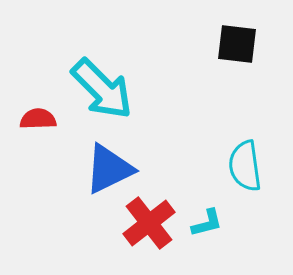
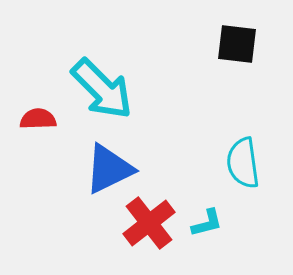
cyan semicircle: moved 2 px left, 3 px up
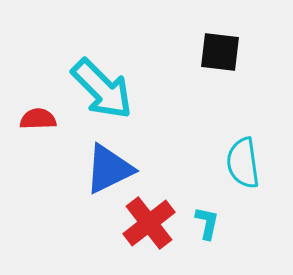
black square: moved 17 px left, 8 px down
cyan L-shape: rotated 64 degrees counterclockwise
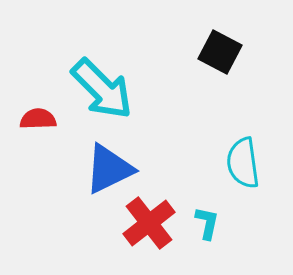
black square: rotated 21 degrees clockwise
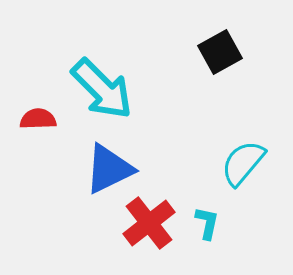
black square: rotated 33 degrees clockwise
cyan semicircle: rotated 48 degrees clockwise
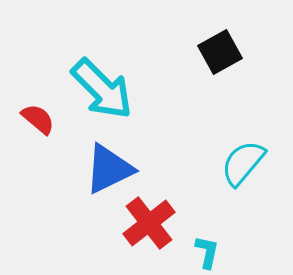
red semicircle: rotated 42 degrees clockwise
cyan L-shape: moved 29 px down
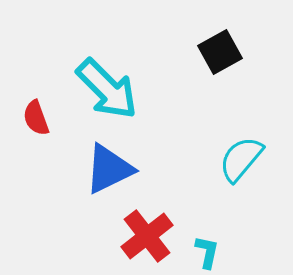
cyan arrow: moved 5 px right
red semicircle: moved 2 px left, 1 px up; rotated 150 degrees counterclockwise
cyan semicircle: moved 2 px left, 4 px up
red cross: moved 2 px left, 13 px down
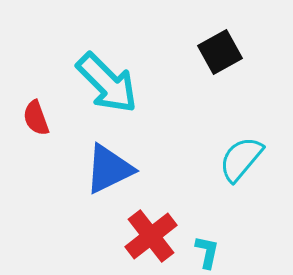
cyan arrow: moved 6 px up
red cross: moved 4 px right
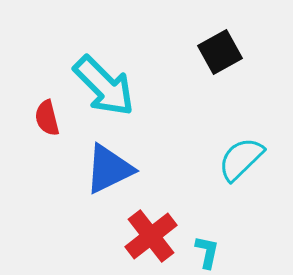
cyan arrow: moved 3 px left, 3 px down
red semicircle: moved 11 px right; rotated 6 degrees clockwise
cyan semicircle: rotated 6 degrees clockwise
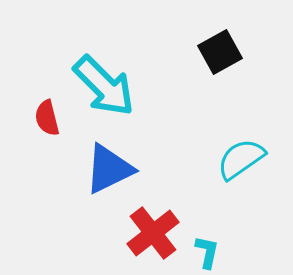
cyan semicircle: rotated 9 degrees clockwise
red cross: moved 2 px right, 3 px up
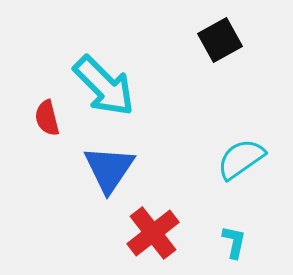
black square: moved 12 px up
blue triangle: rotated 30 degrees counterclockwise
cyan L-shape: moved 27 px right, 10 px up
